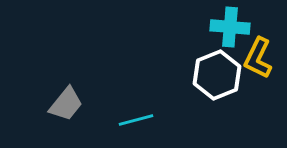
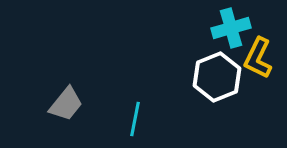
cyan cross: moved 1 px right, 1 px down; rotated 21 degrees counterclockwise
white hexagon: moved 2 px down
cyan line: moved 1 px left, 1 px up; rotated 64 degrees counterclockwise
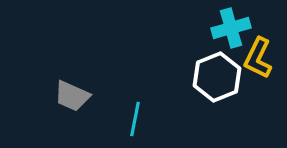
gray trapezoid: moved 6 px right, 8 px up; rotated 75 degrees clockwise
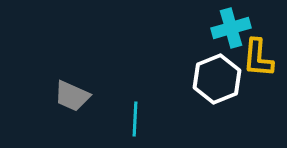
yellow L-shape: rotated 21 degrees counterclockwise
white hexagon: moved 2 px down
cyan line: rotated 8 degrees counterclockwise
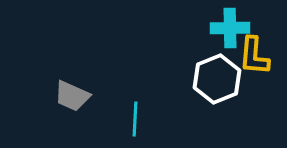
cyan cross: moved 1 px left; rotated 15 degrees clockwise
yellow L-shape: moved 4 px left, 2 px up
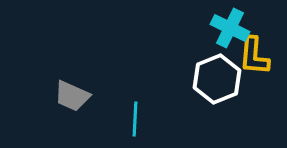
cyan cross: rotated 27 degrees clockwise
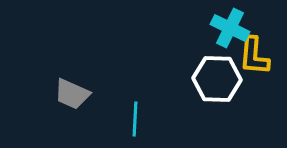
white hexagon: rotated 24 degrees clockwise
gray trapezoid: moved 2 px up
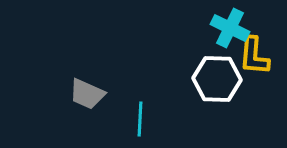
gray trapezoid: moved 15 px right
cyan line: moved 5 px right
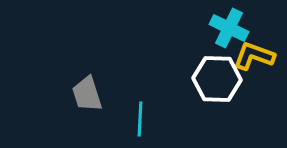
cyan cross: moved 1 px left
yellow L-shape: rotated 105 degrees clockwise
gray trapezoid: rotated 48 degrees clockwise
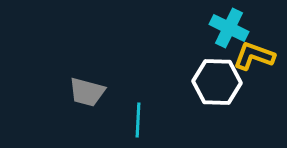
white hexagon: moved 3 px down
gray trapezoid: moved 2 px up; rotated 57 degrees counterclockwise
cyan line: moved 2 px left, 1 px down
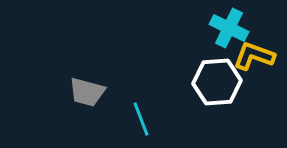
white hexagon: rotated 6 degrees counterclockwise
cyan line: moved 3 px right, 1 px up; rotated 24 degrees counterclockwise
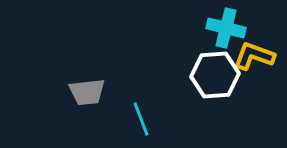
cyan cross: moved 3 px left; rotated 12 degrees counterclockwise
white hexagon: moved 2 px left, 7 px up
gray trapezoid: rotated 21 degrees counterclockwise
